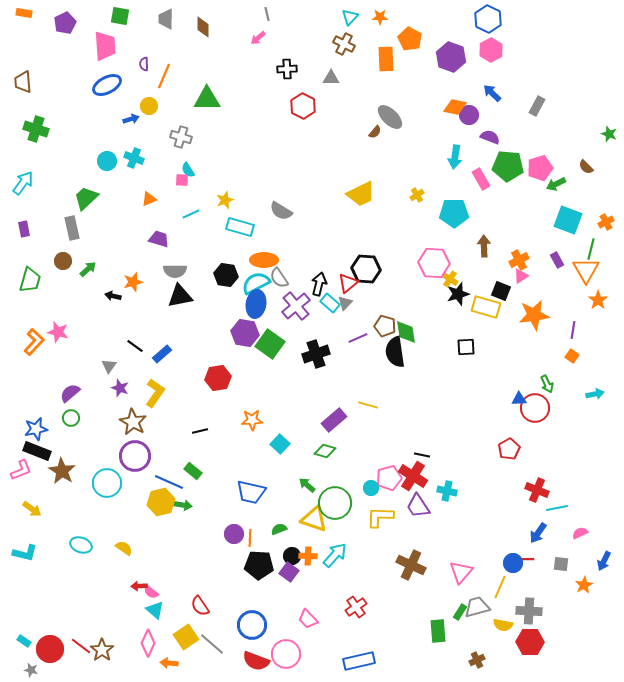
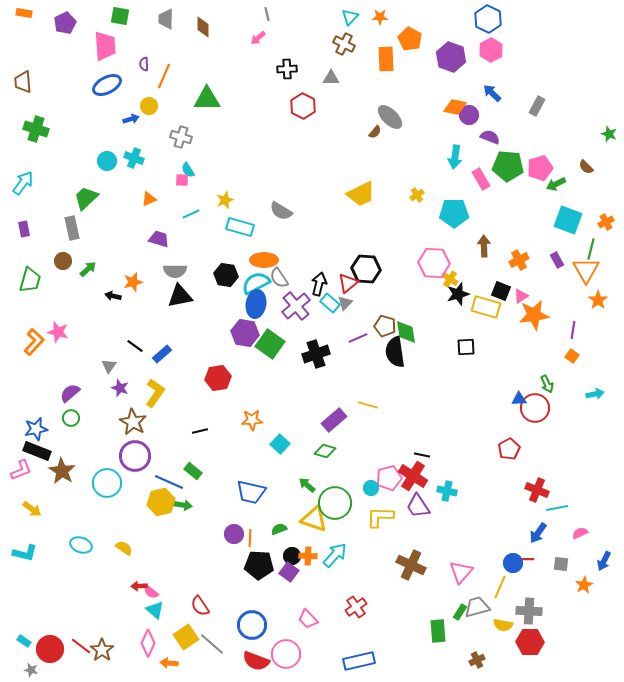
pink triangle at (521, 276): moved 20 px down
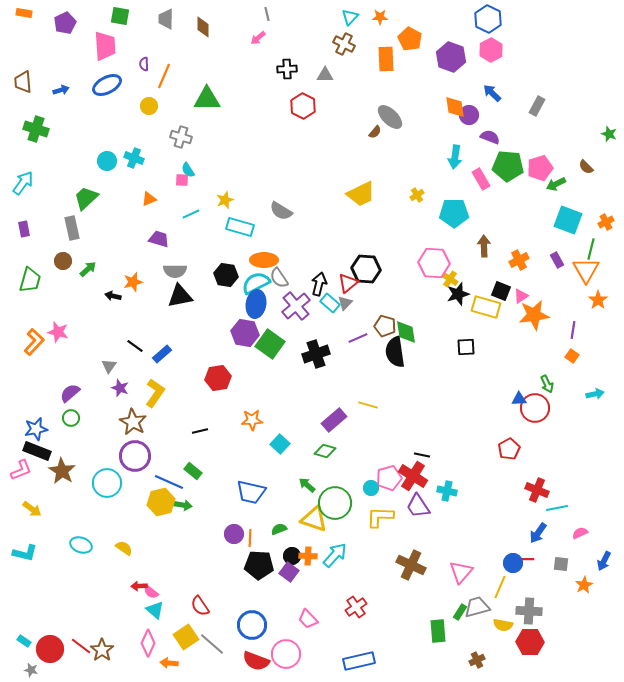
gray triangle at (331, 78): moved 6 px left, 3 px up
orange diamond at (455, 107): rotated 70 degrees clockwise
blue arrow at (131, 119): moved 70 px left, 29 px up
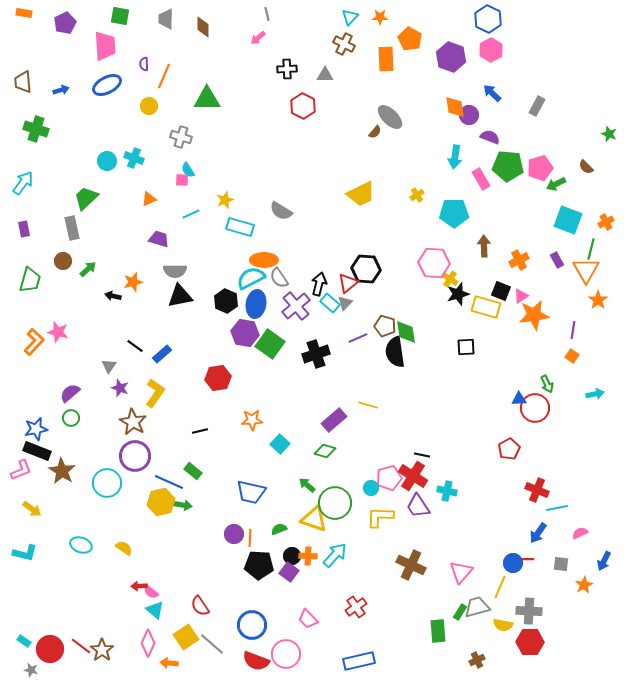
black hexagon at (226, 275): moved 26 px down; rotated 15 degrees clockwise
cyan semicircle at (256, 283): moved 5 px left, 5 px up
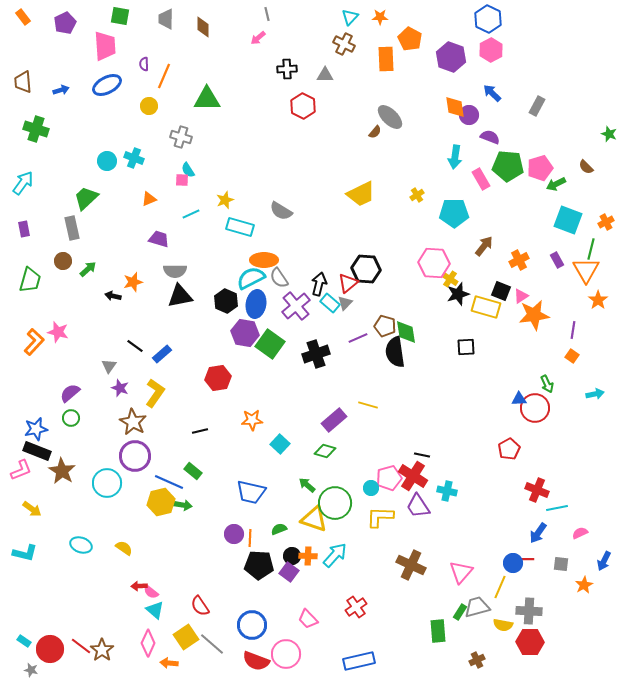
orange rectangle at (24, 13): moved 1 px left, 4 px down; rotated 42 degrees clockwise
brown arrow at (484, 246): rotated 40 degrees clockwise
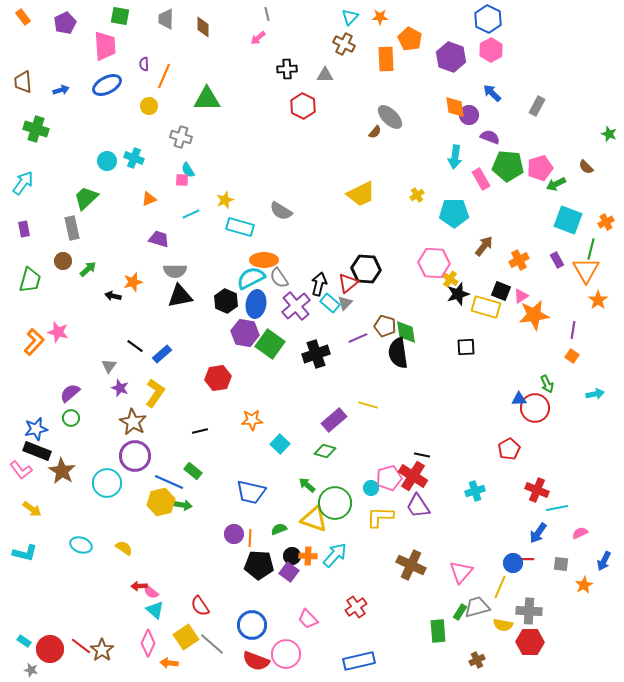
black semicircle at (395, 352): moved 3 px right, 1 px down
pink L-shape at (21, 470): rotated 75 degrees clockwise
cyan cross at (447, 491): moved 28 px right; rotated 30 degrees counterclockwise
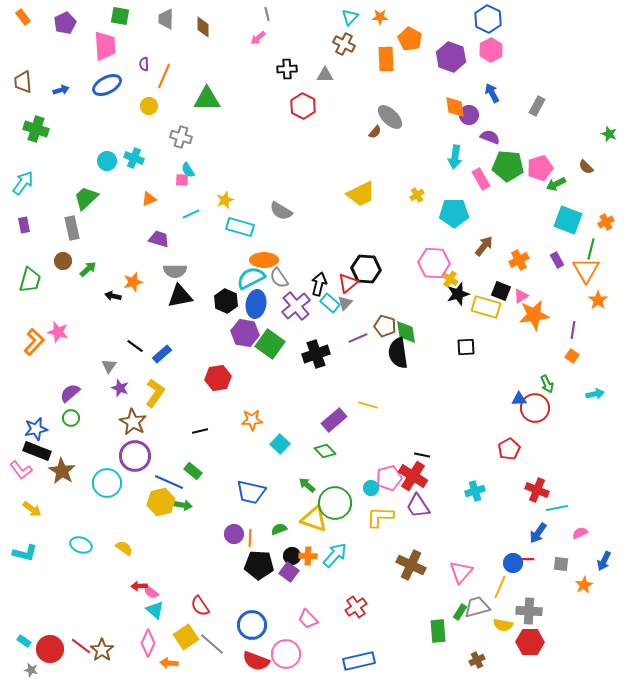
blue arrow at (492, 93): rotated 18 degrees clockwise
purple rectangle at (24, 229): moved 4 px up
green diamond at (325, 451): rotated 30 degrees clockwise
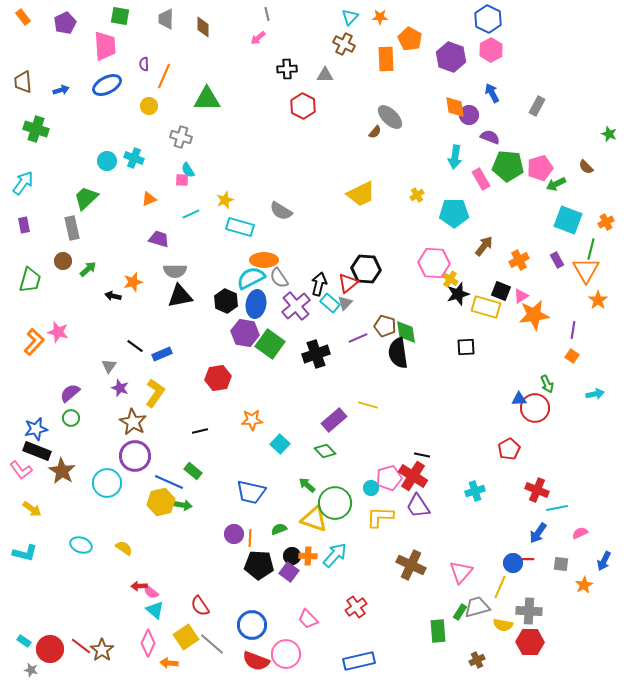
blue rectangle at (162, 354): rotated 18 degrees clockwise
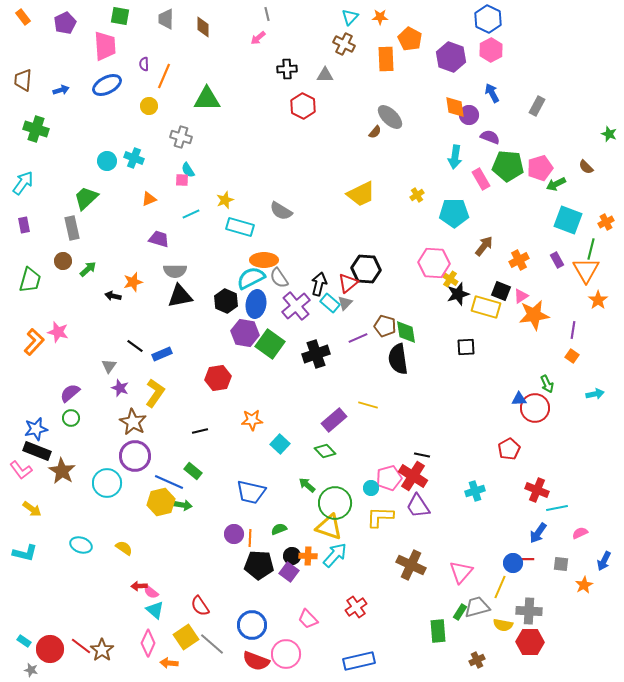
brown trapezoid at (23, 82): moved 2 px up; rotated 10 degrees clockwise
black semicircle at (398, 353): moved 6 px down
yellow triangle at (314, 519): moved 15 px right, 8 px down
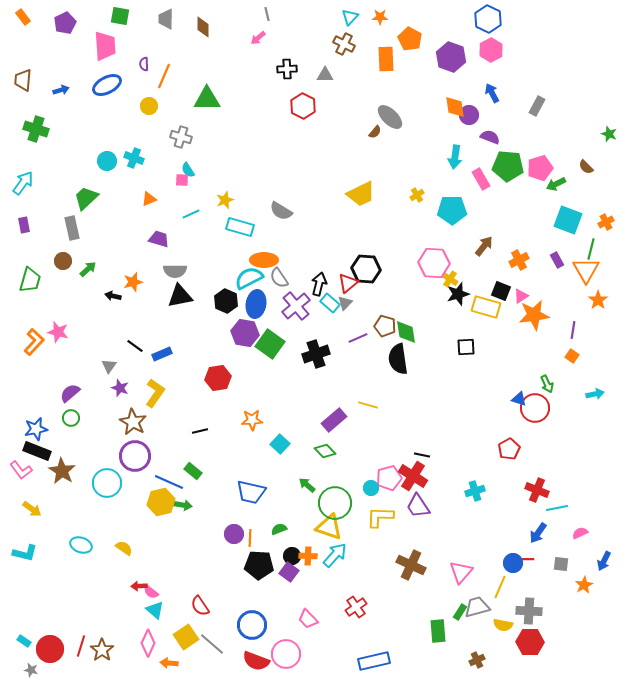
cyan pentagon at (454, 213): moved 2 px left, 3 px up
cyan semicircle at (251, 278): moved 2 px left
blue triangle at (519, 399): rotated 21 degrees clockwise
red line at (81, 646): rotated 70 degrees clockwise
blue rectangle at (359, 661): moved 15 px right
